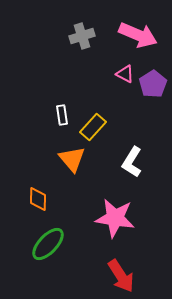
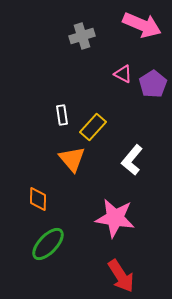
pink arrow: moved 4 px right, 10 px up
pink triangle: moved 2 px left
white L-shape: moved 2 px up; rotated 8 degrees clockwise
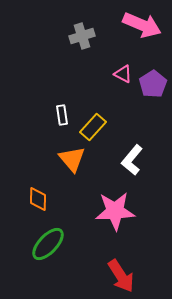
pink star: moved 7 px up; rotated 12 degrees counterclockwise
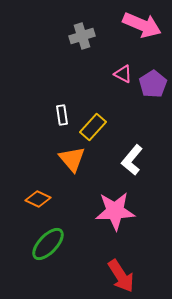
orange diamond: rotated 65 degrees counterclockwise
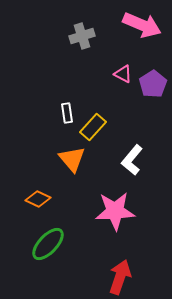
white rectangle: moved 5 px right, 2 px up
red arrow: moved 1 px left, 1 px down; rotated 128 degrees counterclockwise
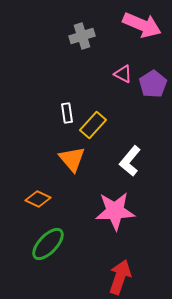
yellow rectangle: moved 2 px up
white L-shape: moved 2 px left, 1 px down
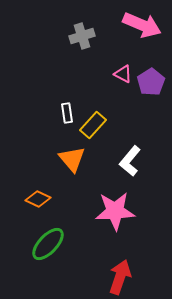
purple pentagon: moved 2 px left, 2 px up
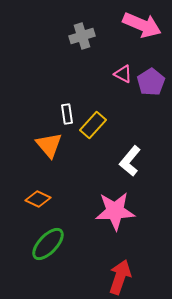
white rectangle: moved 1 px down
orange triangle: moved 23 px left, 14 px up
